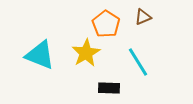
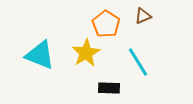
brown triangle: moved 1 px up
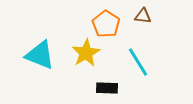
brown triangle: rotated 30 degrees clockwise
black rectangle: moved 2 px left
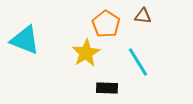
cyan triangle: moved 15 px left, 15 px up
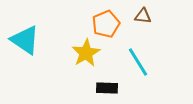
orange pentagon: rotated 16 degrees clockwise
cyan triangle: rotated 12 degrees clockwise
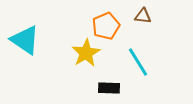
orange pentagon: moved 2 px down
black rectangle: moved 2 px right
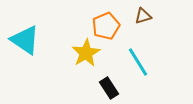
brown triangle: rotated 24 degrees counterclockwise
black rectangle: rotated 55 degrees clockwise
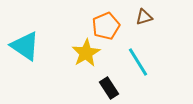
brown triangle: moved 1 px right, 1 px down
cyan triangle: moved 6 px down
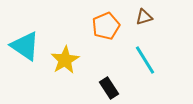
yellow star: moved 21 px left, 7 px down
cyan line: moved 7 px right, 2 px up
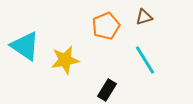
yellow star: rotated 20 degrees clockwise
black rectangle: moved 2 px left, 2 px down; rotated 65 degrees clockwise
